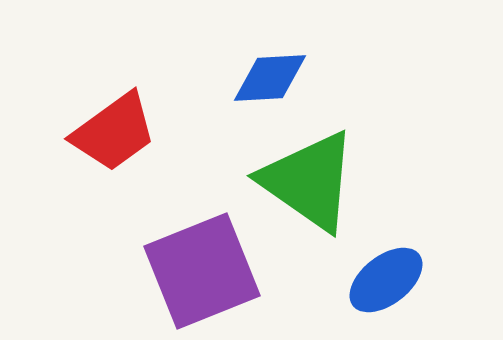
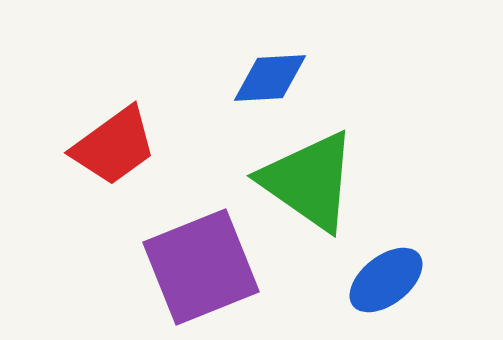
red trapezoid: moved 14 px down
purple square: moved 1 px left, 4 px up
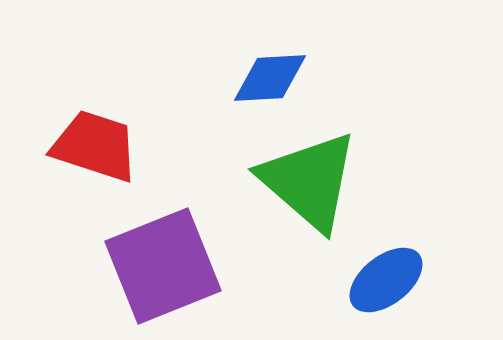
red trapezoid: moved 19 px left; rotated 126 degrees counterclockwise
green triangle: rotated 6 degrees clockwise
purple square: moved 38 px left, 1 px up
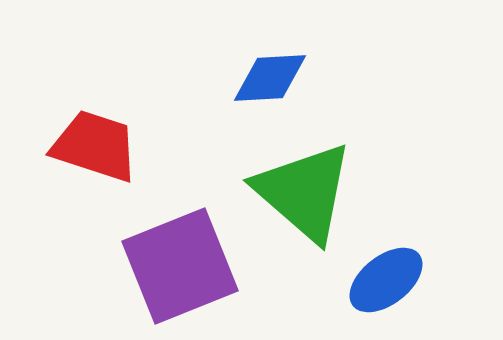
green triangle: moved 5 px left, 11 px down
purple square: moved 17 px right
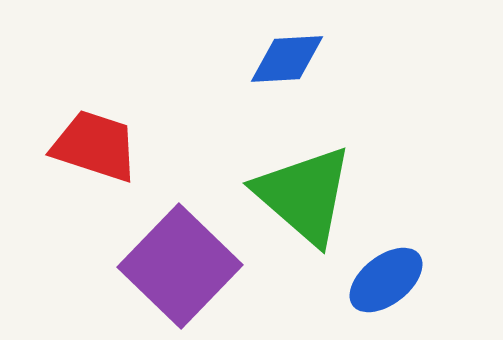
blue diamond: moved 17 px right, 19 px up
green triangle: moved 3 px down
purple square: rotated 24 degrees counterclockwise
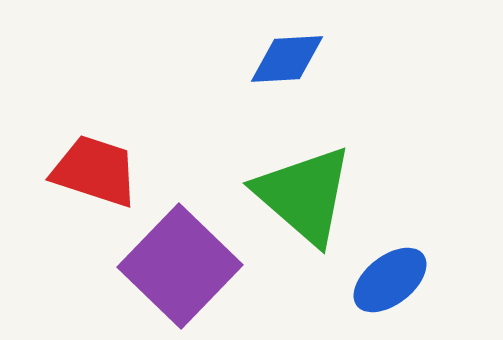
red trapezoid: moved 25 px down
blue ellipse: moved 4 px right
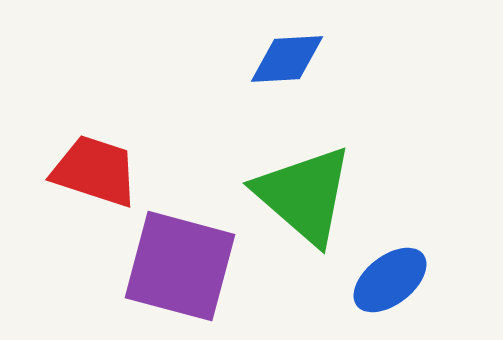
purple square: rotated 29 degrees counterclockwise
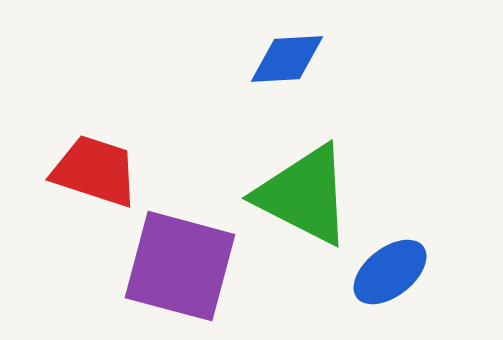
green triangle: rotated 14 degrees counterclockwise
blue ellipse: moved 8 px up
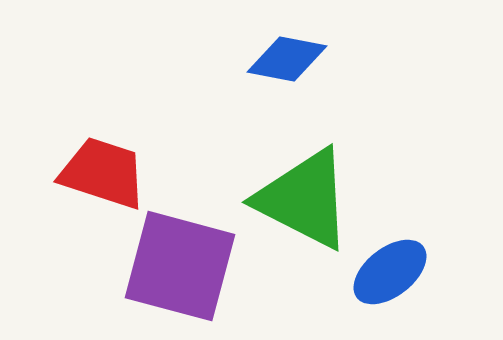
blue diamond: rotated 14 degrees clockwise
red trapezoid: moved 8 px right, 2 px down
green triangle: moved 4 px down
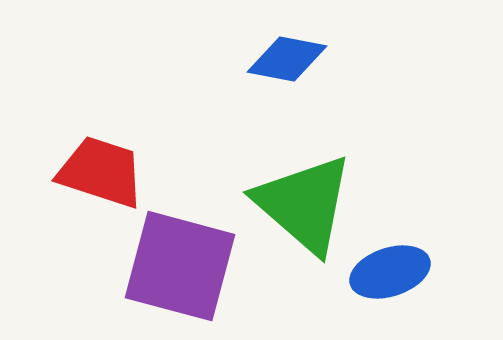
red trapezoid: moved 2 px left, 1 px up
green triangle: moved 5 px down; rotated 14 degrees clockwise
blue ellipse: rotated 20 degrees clockwise
